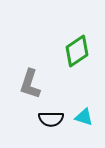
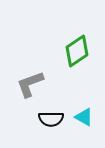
gray L-shape: rotated 52 degrees clockwise
cyan triangle: rotated 12 degrees clockwise
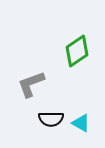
gray L-shape: moved 1 px right
cyan triangle: moved 3 px left, 6 px down
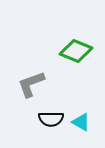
green diamond: moved 1 px left; rotated 56 degrees clockwise
cyan triangle: moved 1 px up
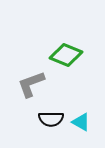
green diamond: moved 10 px left, 4 px down
